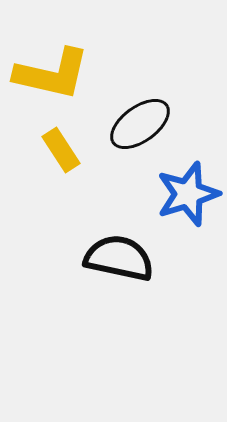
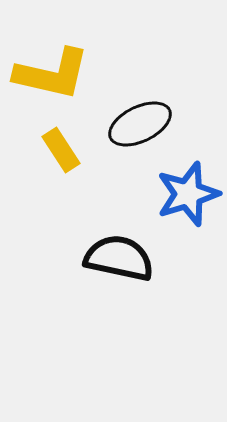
black ellipse: rotated 10 degrees clockwise
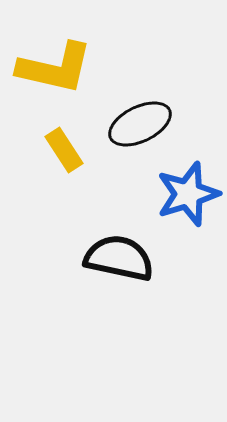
yellow L-shape: moved 3 px right, 6 px up
yellow rectangle: moved 3 px right
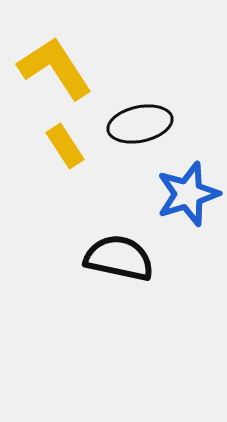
yellow L-shape: rotated 136 degrees counterclockwise
black ellipse: rotated 14 degrees clockwise
yellow rectangle: moved 1 px right, 4 px up
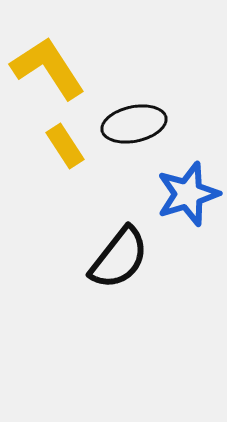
yellow L-shape: moved 7 px left
black ellipse: moved 6 px left
black semicircle: rotated 116 degrees clockwise
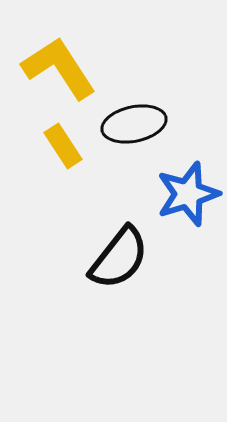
yellow L-shape: moved 11 px right
yellow rectangle: moved 2 px left
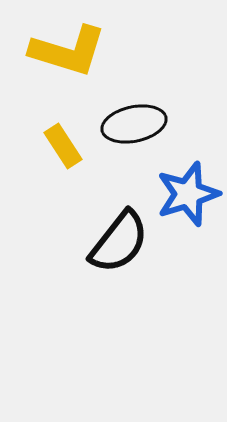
yellow L-shape: moved 9 px right, 17 px up; rotated 140 degrees clockwise
black semicircle: moved 16 px up
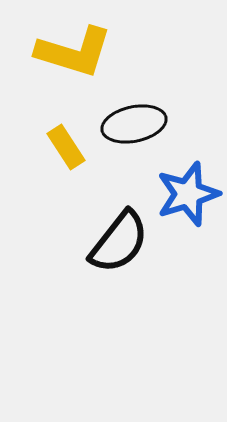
yellow L-shape: moved 6 px right, 1 px down
yellow rectangle: moved 3 px right, 1 px down
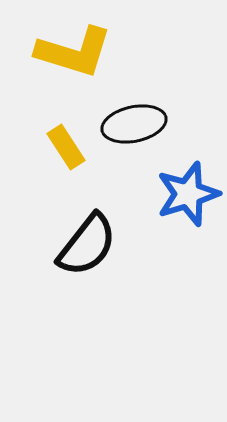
black semicircle: moved 32 px left, 3 px down
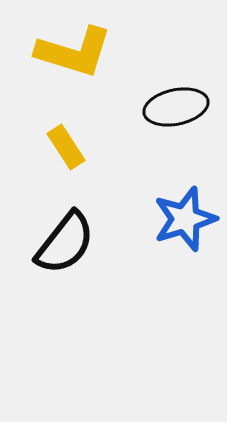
black ellipse: moved 42 px right, 17 px up
blue star: moved 3 px left, 25 px down
black semicircle: moved 22 px left, 2 px up
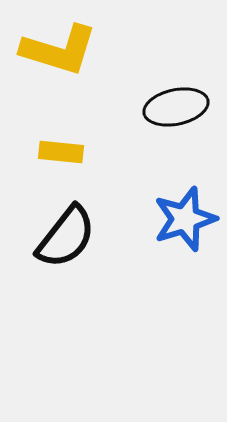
yellow L-shape: moved 15 px left, 2 px up
yellow rectangle: moved 5 px left, 5 px down; rotated 51 degrees counterclockwise
black semicircle: moved 1 px right, 6 px up
